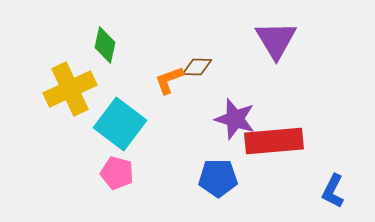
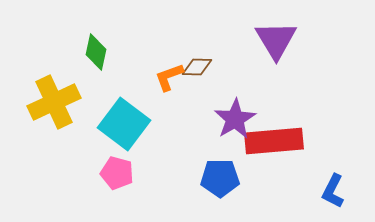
green diamond: moved 9 px left, 7 px down
orange L-shape: moved 3 px up
yellow cross: moved 16 px left, 13 px down
purple star: rotated 24 degrees clockwise
cyan square: moved 4 px right
blue pentagon: moved 2 px right
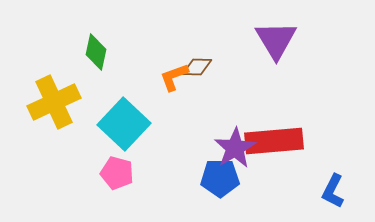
orange L-shape: moved 5 px right
purple star: moved 29 px down
cyan square: rotated 6 degrees clockwise
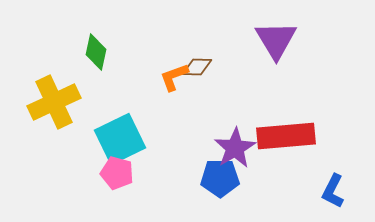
cyan square: moved 4 px left, 15 px down; rotated 21 degrees clockwise
red rectangle: moved 12 px right, 5 px up
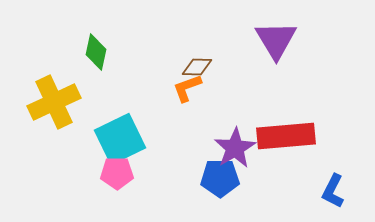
orange L-shape: moved 13 px right, 11 px down
pink pentagon: rotated 16 degrees counterclockwise
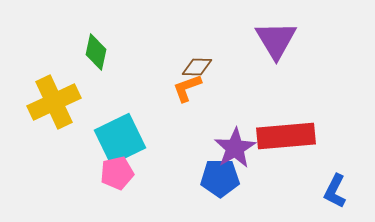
pink pentagon: rotated 12 degrees counterclockwise
blue L-shape: moved 2 px right
